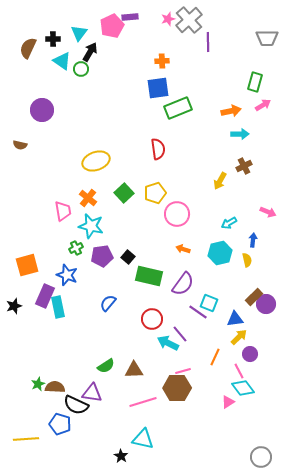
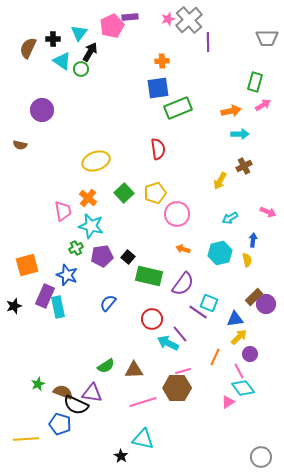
cyan arrow at (229, 223): moved 1 px right, 5 px up
brown semicircle at (55, 387): moved 8 px right, 5 px down; rotated 18 degrees clockwise
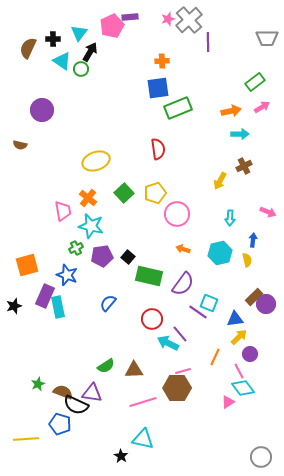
green rectangle at (255, 82): rotated 36 degrees clockwise
pink arrow at (263, 105): moved 1 px left, 2 px down
cyan arrow at (230, 218): rotated 56 degrees counterclockwise
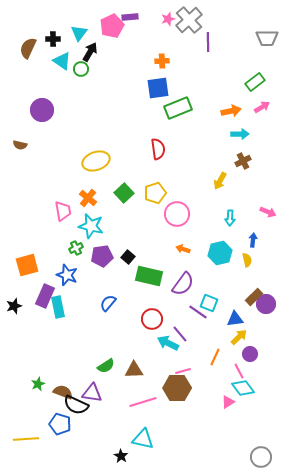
brown cross at (244, 166): moved 1 px left, 5 px up
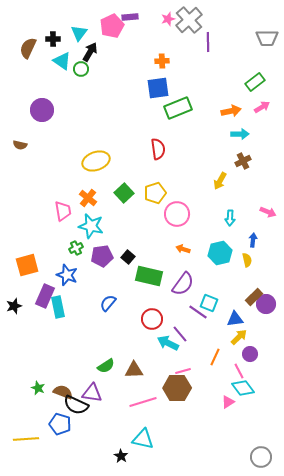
green star at (38, 384): moved 4 px down; rotated 24 degrees counterclockwise
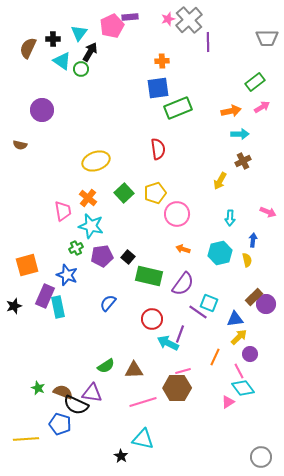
purple line at (180, 334): rotated 60 degrees clockwise
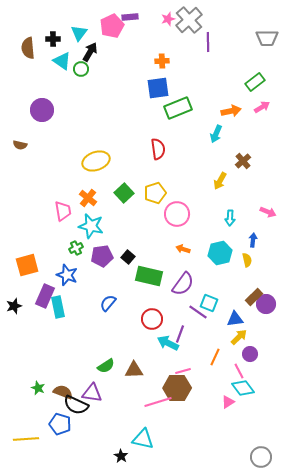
brown semicircle at (28, 48): rotated 30 degrees counterclockwise
cyan arrow at (240, 134): moved 24 px left; rotated 114 degrees clockwise
brown cross at (243, 161): rotated 14 degrees counterclockwise
pink line at (143, 402): moved 15 px right
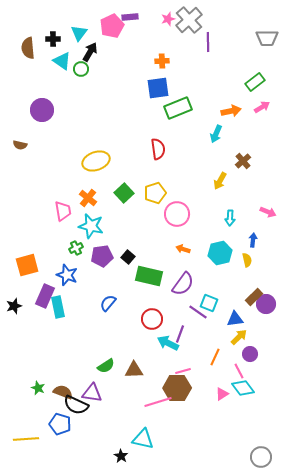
pink triangle at (228, 402): moved 6 px left, 8 px up
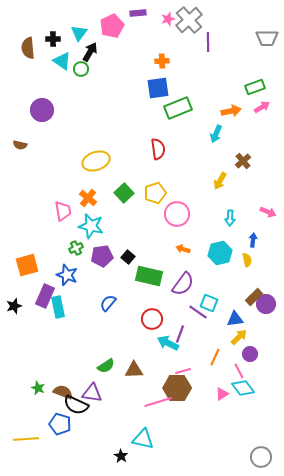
purple rectangle at (130, 17): moved 8 px right, 4 px up
green rectangle at (255, 82): moved 5 px down; rotated 18 degrees clockwise
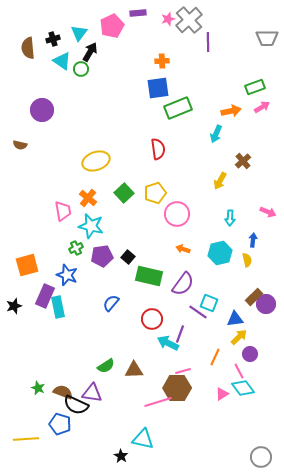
black cross at (53, 39): rotated 16 degrees counterclockwise
blue semicircle at (108, 303): moved 3 px right
